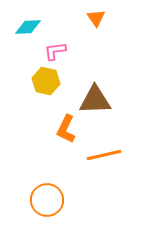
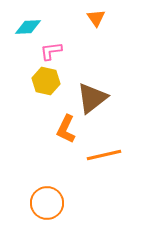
pink L-shape: moved 4 px left
brown triangle: moved 3 px left, 2 px up; rotated 36 degrees counterclockwise
orange circle: moved 3 px down
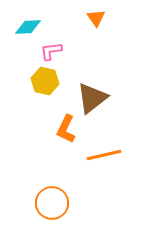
yellow hexagon: moved 1 px left
orange circle: moved 5 px right
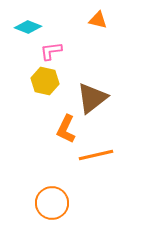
orange triangle: moved 2 px right, 2 px down; rotated 42 degrees counterclockwise
cyan diamond: rotated 24 degrees clockwise
orange line: moved 8 px left
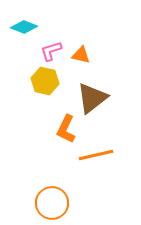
orange triangle: moved 17 px left, 35 px down
cyan diamond: moved 4 px left
pink L-shape: rotated 10 degrees counterclockwise
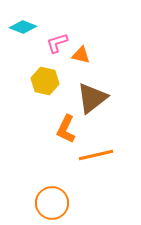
cyan diamond: moved 1 px left
pink L-shape: moved 6 px right, 8 px up
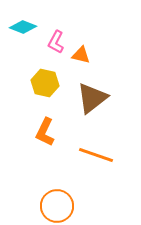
pink L-shape: moved 1 px left, 1 px up; rotated 45 degrees counterclockwise
yellow hexagon: moved 2 px down
orange L-shape: moved 21 px left, 3 px down
orange line: rotated 32 degrees clockwise
orange circle: moved 5 px right, 3 px down
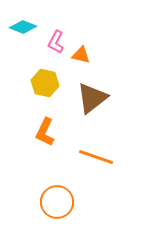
orange line: moved 2 px down
orange circle: moved 4 px up
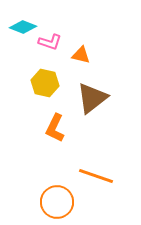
pink L-shape: moved 6 px left; rotated 100 degrees counterclockwise
orange L-shape: moved 10 px right, 4 px up
orange line: moved 19 px down
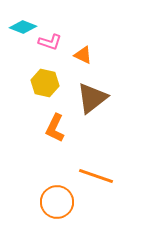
orange triangle: moved 2 px right; rotated 12 degrees clockwise
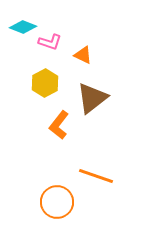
yellow hexagon: rotated 20 degrees clockwise
orange L-shape: moved 4 px right, 3 px up; rotated 12 degrees clockwise
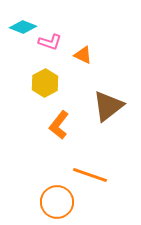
brown triangle: moved 16 px right, 8 px down
orange line: moved 6 px left, 1 px up
